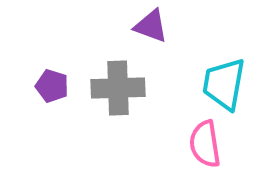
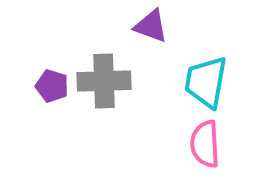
cyan trapezoid: moved 18 px left, 2 px up
gray cross: moved 14 px left, 7 px up
pink semicircle: rotated 6 degrees clockwise
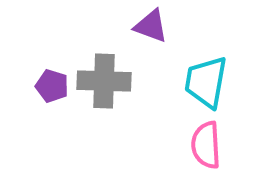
gray cross: rotated 4 degrees clockwise
pink semicircle: moved 1 px right, 1 px down
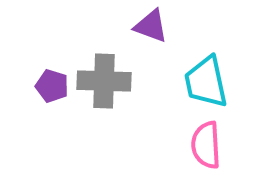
cyan trapezoid: rotated 22 degrees counterclockwise
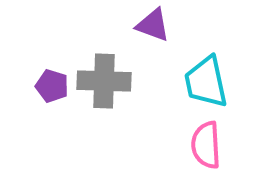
purple triangle: moved 2 px right, 1 px up
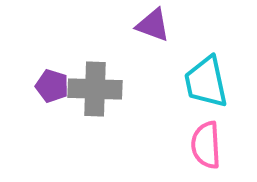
gray cross: moved 9 px left, 8 px down
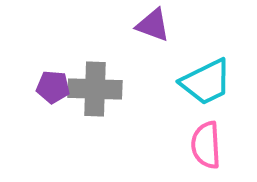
cyan trapezoid: rotated 104 degrees counterclockwise
purple pentagon: moved 1 px right, 1 px down; rotated 12 degrees counterclockwise
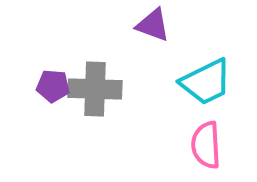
purple pentagon: moved 1 px up
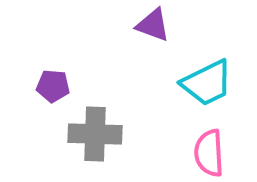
cyan trapezoid: moved 1 px right, 1 px down
gray cross: moved 45 px down
pink semicircle: moved 3 px right, 8 px down
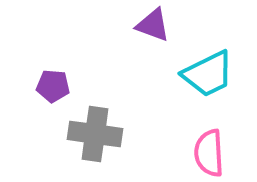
cyan trapezoid: moved 1 px right, 9 px up
gray cross: rotated 6 degrees clockwise
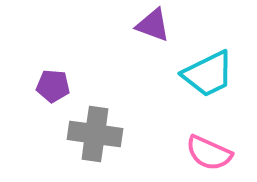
pink semicircle: rotated 63 degrees counterclockwise
